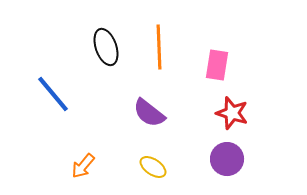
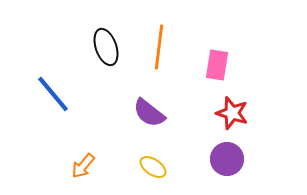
orange line: rotated 9 degrees clockwise
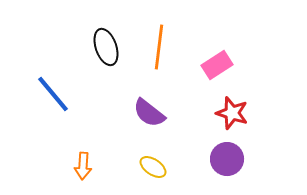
pink rectangle: rotated 48 degrees clockwise
orange arrow: rotated 36 degrees counterclockwise
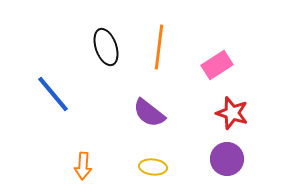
yellow ellipse: rotated 28 degrees counterclockwise
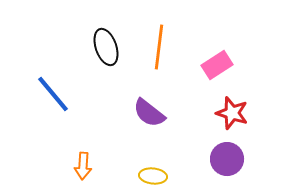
yellow ellipse: moved 9 px down
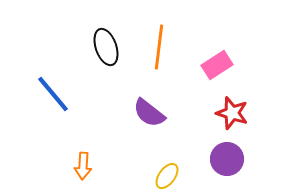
yellow ellipse: moved 14 px right; rotated 60 degrees counterclockwise
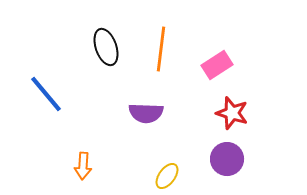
orange line: moved 2 px right, 2 px down
blue line: moved 7 px left
purple semicircle: moved 3 px left; rotated 36 degrees counterclockwise
